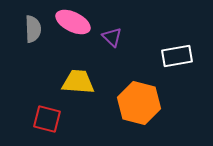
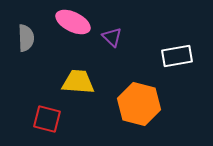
gray semicircle: moved 7 px left, 9 px down
orange hexagon: moved 1 px down
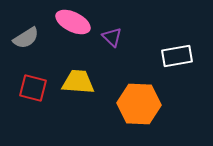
gray semicircle: rotated 60 degrees clockwise
orange hexagon: rotated 12 degrees counterclockwise
red square: moved 14 px left, 31 px up
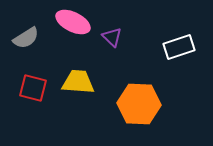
white rectangle: moved 2 px right, 9 px up; rotated 8 degrees counterclockwise
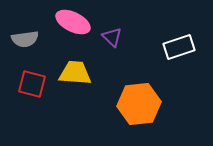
gray semicircle: moved 1 px left, 1 px down; rotated 24 degrees clockwise
yellow trapezoid: moved 3 px left, 9 px up
red square: moved 1 px left, 4 px up
orange hexagon: rotated 9 degrees counterclockwise
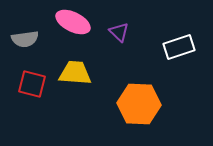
purple triangle: moved 7 px right, 5 px up
orange hexagon: rotated 9 degrees clockwise
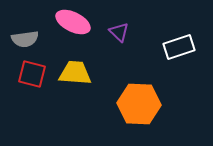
red square: moved 10 px up
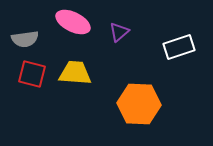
purple triangle: rotated 35 degrees clockwise
